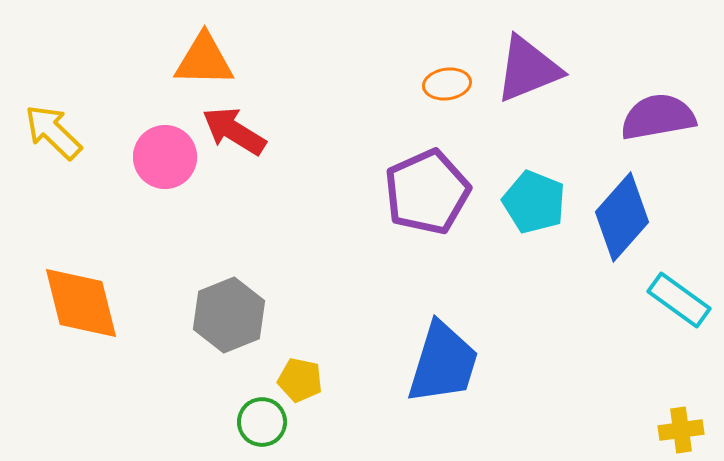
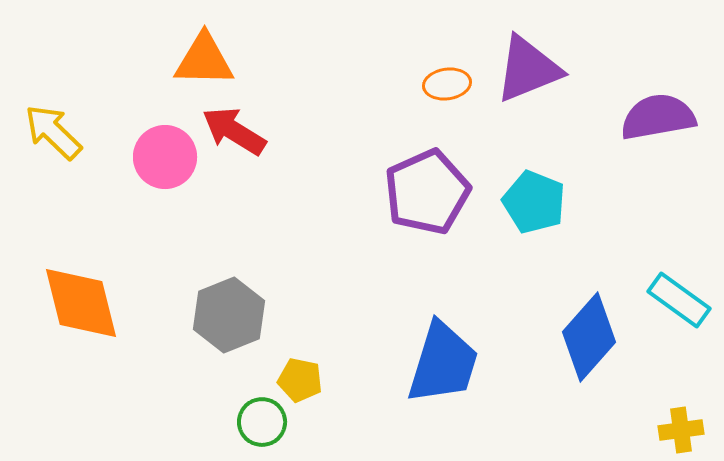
blue diamond: moved 33 px left, 120 px down
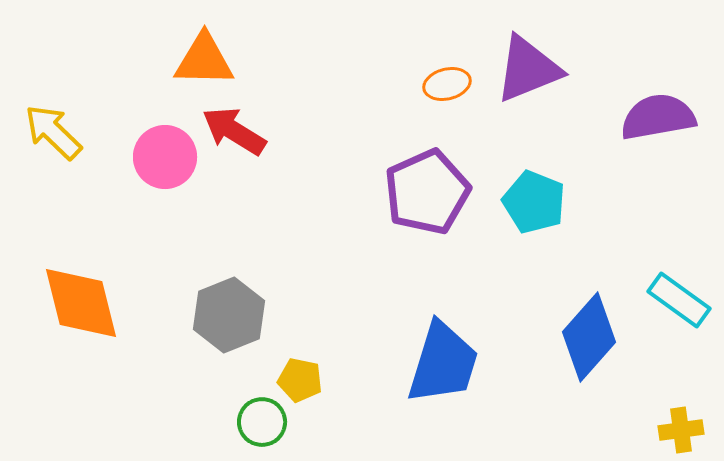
orange ellipse: rotated 6 degrees counterclockwise
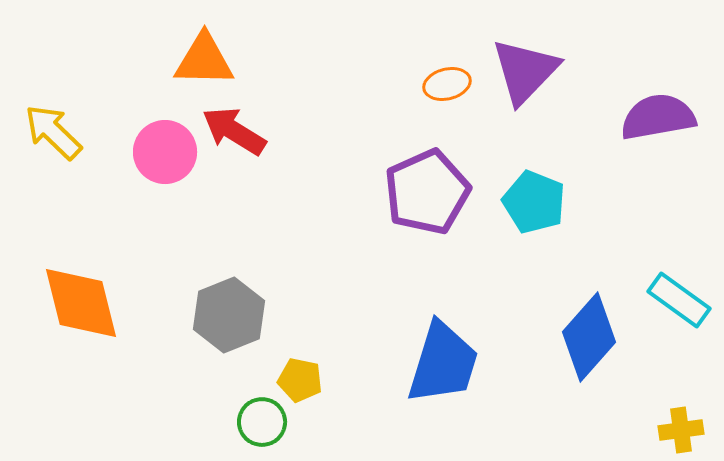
purple triangle: moved 3 px left, 2 px down; rotated 24 degrees counterclockwise
pink circle: moved 5 px up
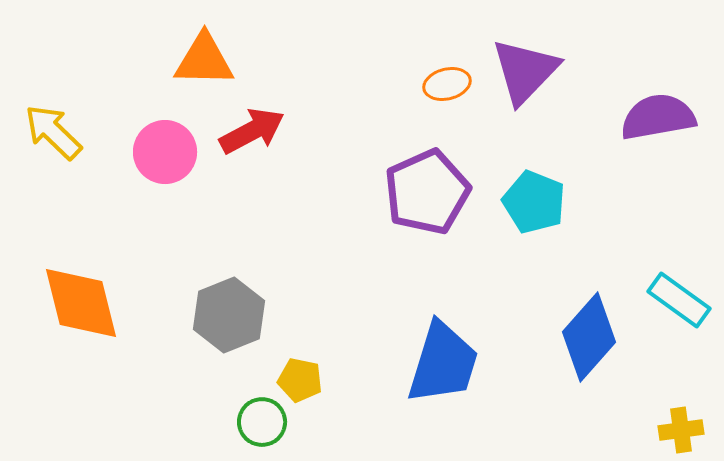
red arrow: moved 18 px right; rotated 120 degrees clockwise
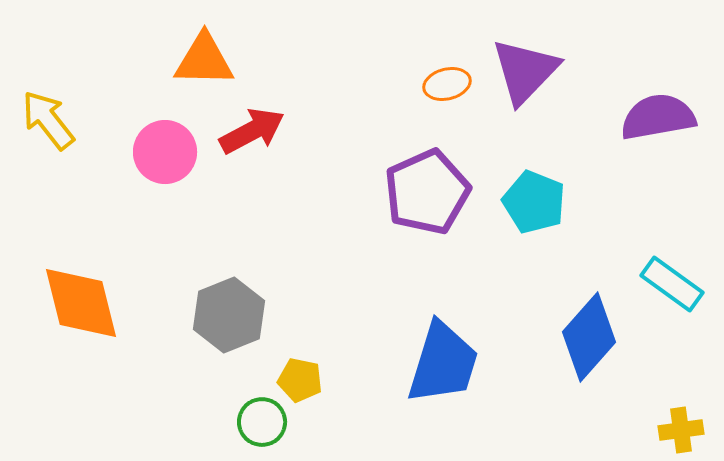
yellow arrow: moved 5 px left, 12 px up; rotated 8 degrees clockwise
cyan rectangle: moved 7 px left, 16 px up
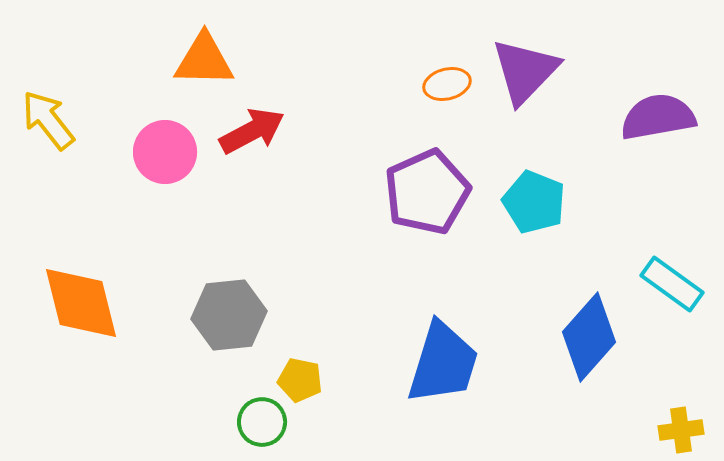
gray hexagon: rotated 16 degrees clockwise
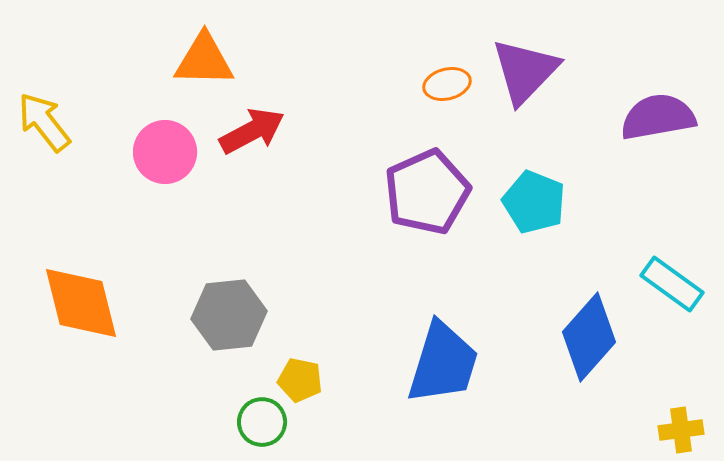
yellow arrow: moved 4 px left, 2 px down
